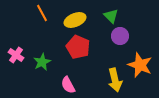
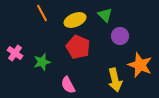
green triangle: moved 6 px left, 1 px up
pink cross: moved 1 px left, 2 px up
green star: rotated 12 degrees clockwise
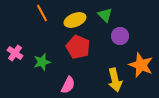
orange star: moved 1 px right
pink semicircle: rotated 126 degrees counterclockwise
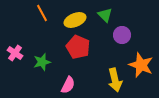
purple circle: moved 2 px right, 1 px up
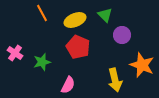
orange star: moved 1 px right
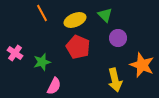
purple circle: moved 4 px left, 3 px down
pink semicircle: moved 14 px left, 1 px down
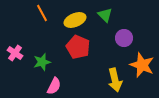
purple circle: moved 6 px right
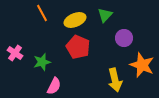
green triangle: rotated 28 degrees clockwise
